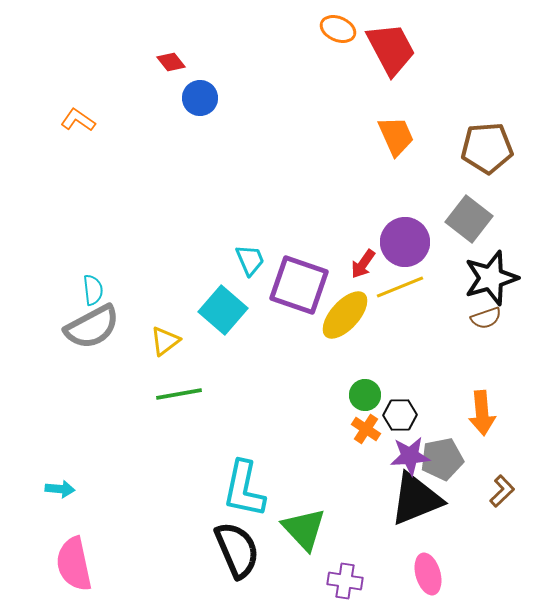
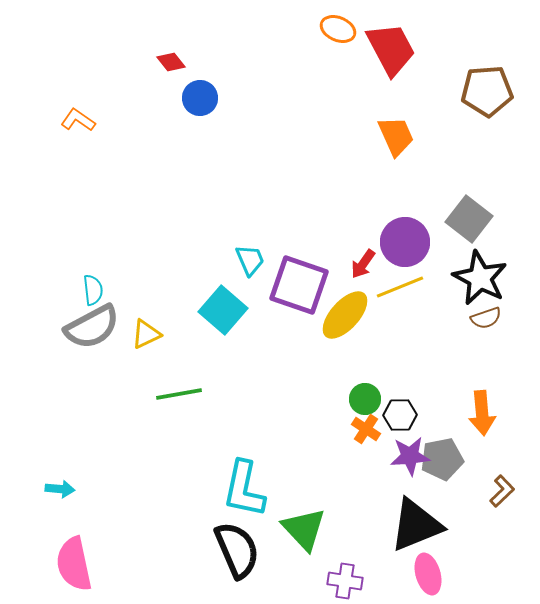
brown pentagon: moved 57 px up
black star: moved 11 px left; rotated 28 degrees counterclockwise
yellow triangle: moved 19 px left, 7 px up; rotated 12 degrees clockwise
green circle: moved 4 px down
black triangle: moved 26 px down
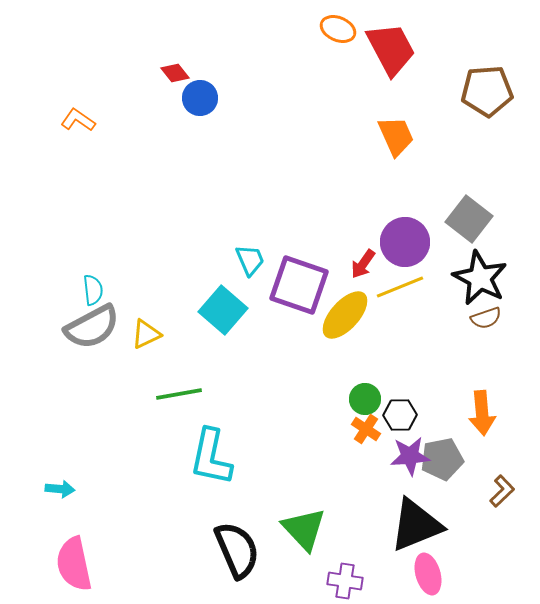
red diamond: moved 4 px right, 11 px down
cyan L-shape: moved 33 px left, 32 px up
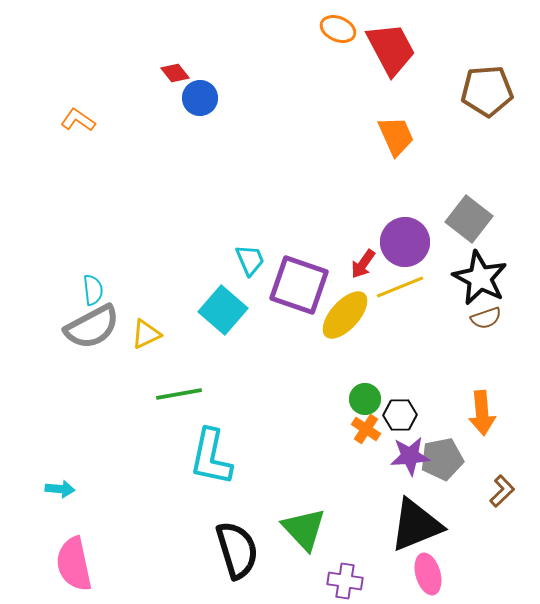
black semicircle: rotated 6 degrees clockwise
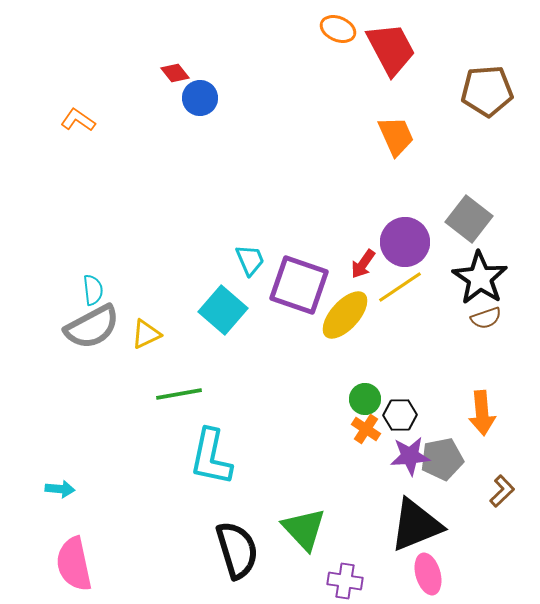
black star: rotated 6 degrees clockwise
yellow line: rotated 12 degrees counterclockwise
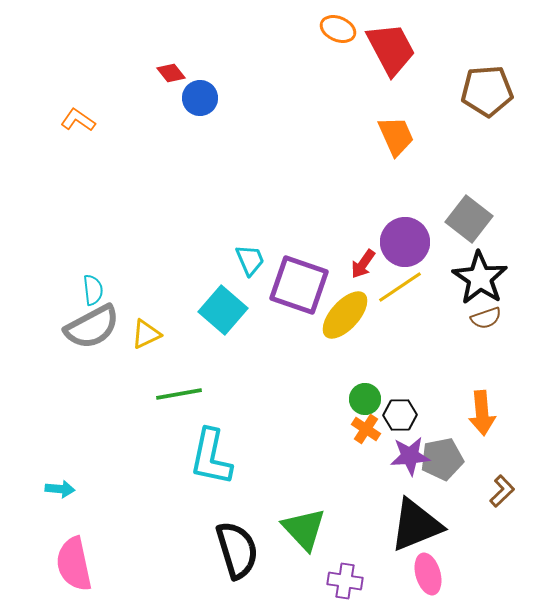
red diamond: moved 4 px left
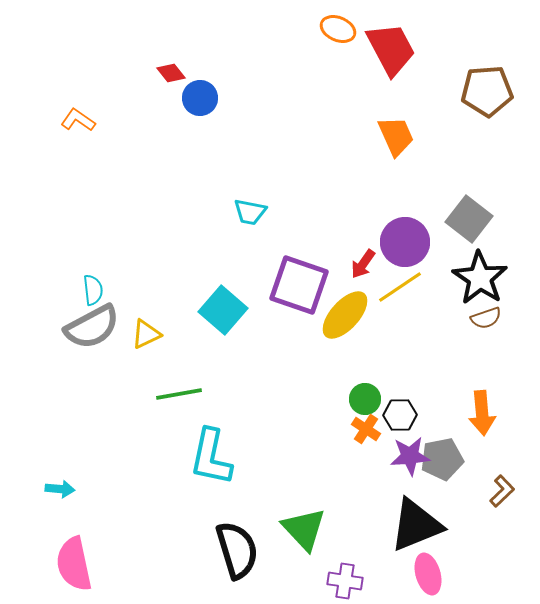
cyan trapezoid: moved 48 px up; rotated 124 degrees clockwise
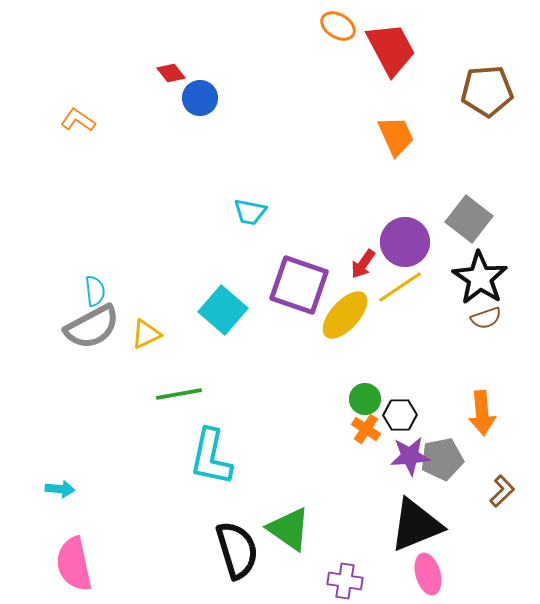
orange ellipse: moved 3 px up; rotated 8 degrees clockwise
cyan semicircle: moved 2 px right, 1 px down
green triangle: moved 15 px left; rotated 12 degrees counterclockwise
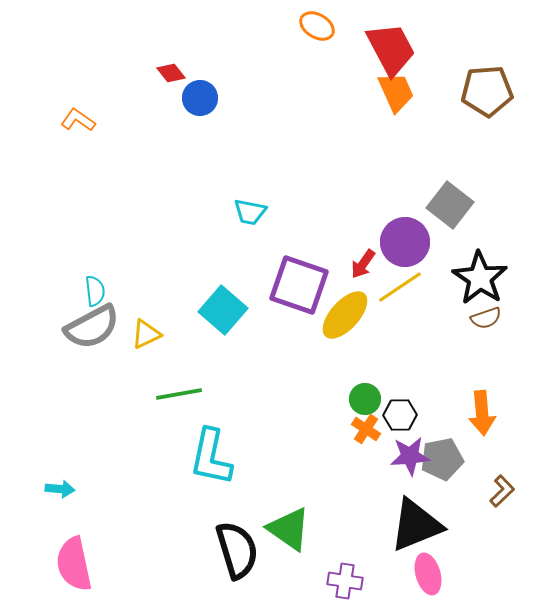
orange ellipse: moved 21 px left
orange trapezoid: moved 44 px up
gray square: moved 19 px left, 14 px up
